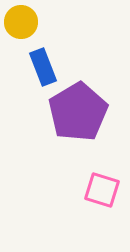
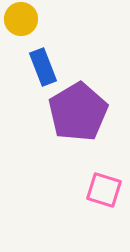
yellow circle: moved 3 px up
pink square: moved 2 px right
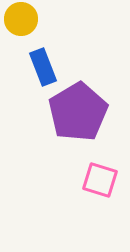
pink square: moved 4 px left, 10 px up
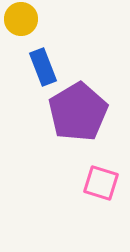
pink square: moved 1 px right, 3 px down
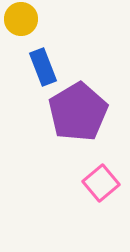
pink square: rotated 33 degrees clockwise
